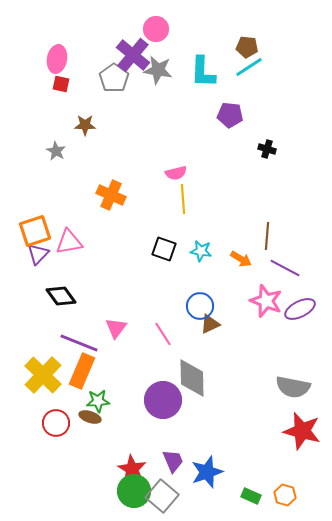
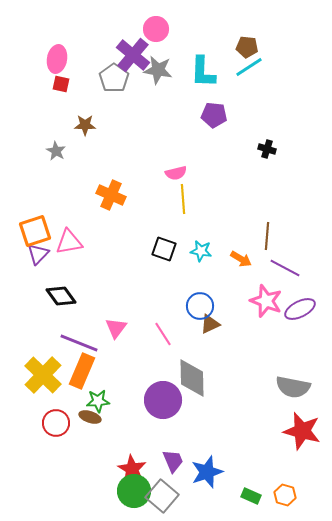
purple pentagon at (230, 115): moved 16 px left
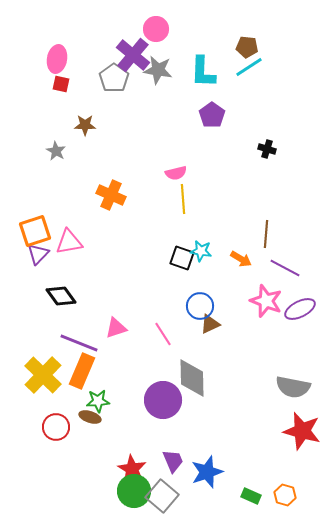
purple pentagon at (214, 115): moved 2 px left; rotated 30 degrees clockwise
brown line at (267, 236): moved 1 px left, 2 px up
black square at (164, 249): moved 18 px right, 9 px down
pink triangle at (116, 328): rotated 35 degrees clockwise
red circle at (56, 423): moved 4 px down
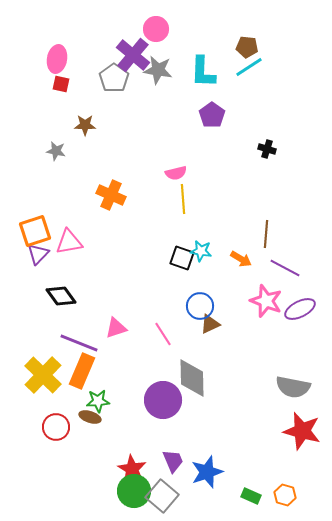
gray star at (56, 151): rotated 18 degrees counterclockwise
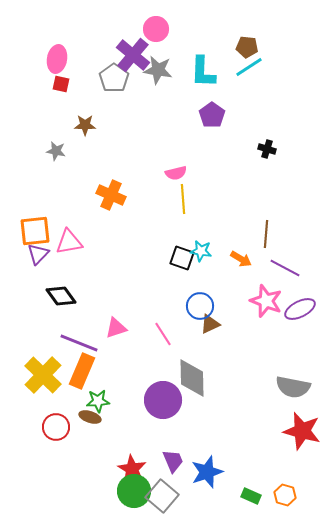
orange square at (35, 231): rotated 12 degrees clockwise
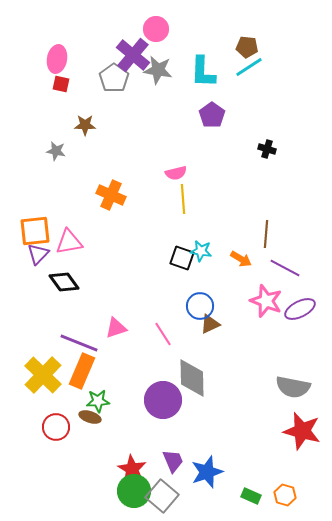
black diamond at (61, 296): moved 3 px right, 14 px up
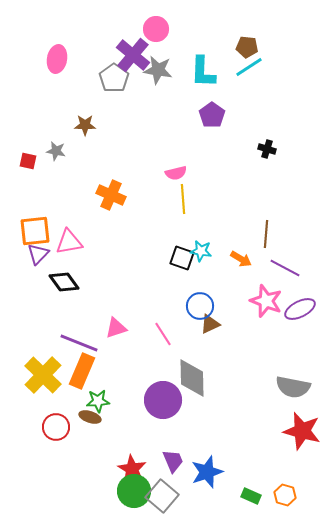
red square at (61, 84): moved 33 px left, 77 px down
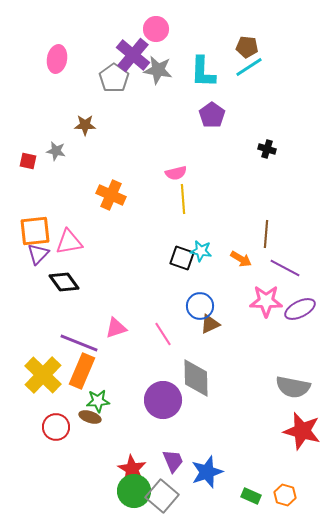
pink star at (266, 301): rotated 20 degrees counterclockwise
gray diamond at (192, 378): moved 4 px right
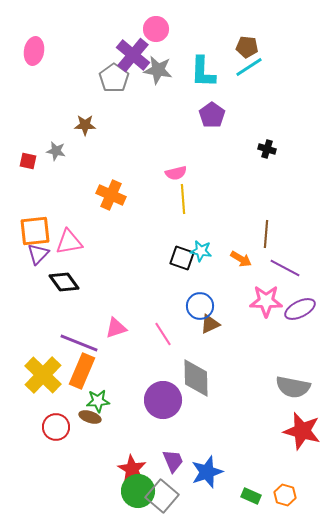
pink ellipse at (57, 59): moved 23 px left, 8 px up
green circle at (134, 491): moved 4 px right
